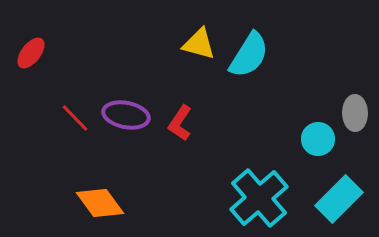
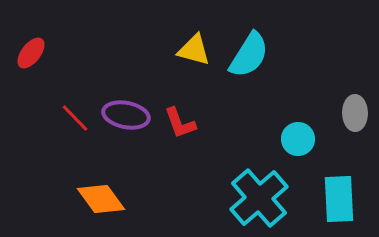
yellow triangle: moved 5 px left, 6 px down
red L-shape: rotated 54 degrees counterclockwise
cyan circle: moved 20 px left
cyan rectangle: rotated 48 degrees counterclockwise
orange diamond: moved 1 px right, 4 px up
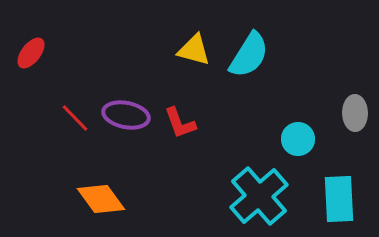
cyan cross: moved 2 px up
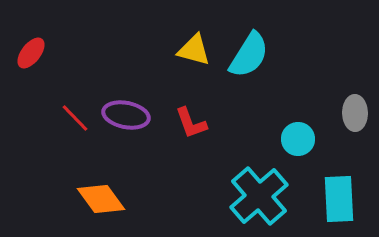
red L-shape: moved 11 px right
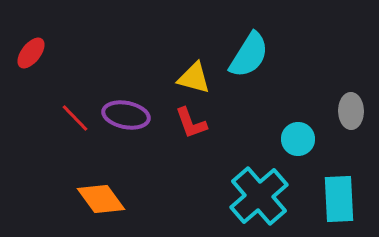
yellow triangle: moved 28 px down
gray ellipse: moved 4 px left, 2 px up
